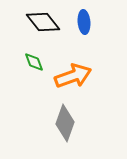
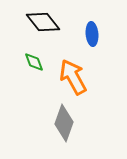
blue ellipse: moved 8 px right, 12 px down
orange arrow: moved 1 px down; rotated 99 degrees counterclockwise
gray diamond: moved 1 px left
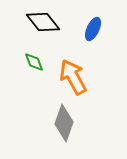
blue ellipse: moved 1 px right, 5 px up; rotated 30 degrees clockwise
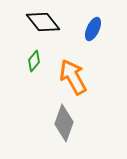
green diamond: moved 1 px up; rotated 60 degrees clockwise
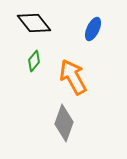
black diamond: moved 9 px left, 1 px down
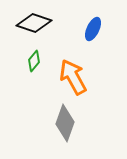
black diamond: rotated 32 degrees counterclockwise
gray diamond: moved 1 px right
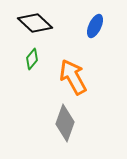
black diamond: moved 1 px right; rotated 24 degrees clockwise
blue ellipse: moved 2 px right, 3 px up
green diamond: moved 2 px left, 2 px up
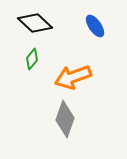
blue ellipse: rotated 60 degrees counterclockwise
orange arrow: rotated 81 degrees counterclockwise
gray diamond: moved 4 px up
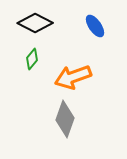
black diamond: rotated 16 degrees counterclockwise
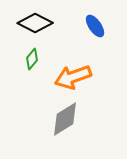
gray diamond: rotated 39 degrees clockwise
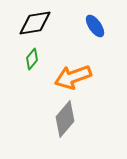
black diamond: rotated 36 degrees counterclockwise
gray diamond: rotated 18 degrees counterclockwise
